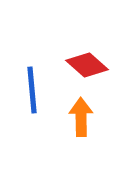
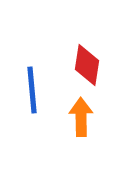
red diamond: rotated 57 degrees clockwise
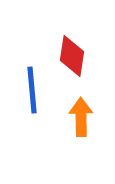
red diamond: moved 15 px left, 9 px up
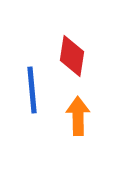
orange arrow: moved 3 px left, 1 px up
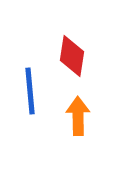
blue line: moved 2 px left, 1 px down
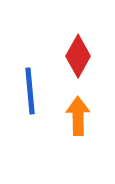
red diamond: moved 6 px right; rotated 21 degrees clockwise
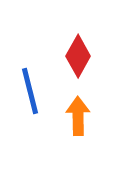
blue line: rotated 9 degrees counterclockwise
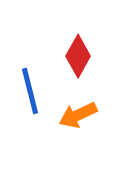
orange arrow: moved 1 px up; rotated 114 degrees counterclockwise
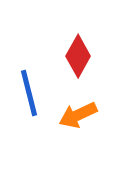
blue line: moved 1 px left, 2 px down
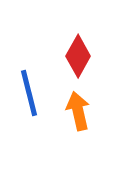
orange arrow: moved 4 px up; rotated 102 degrees clockwise
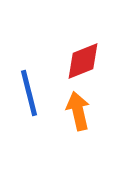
red diamond: moved 5 px right, 5 px down; rotated 39 degrees clockwise
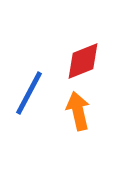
blue line: rotated 42 degrees clockwise
